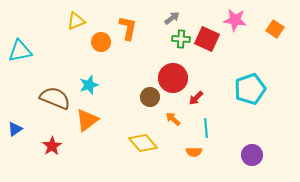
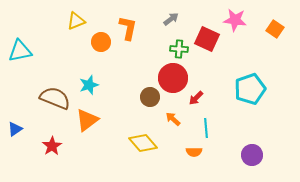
gray arrow: moved 1 px left, 1 px down
green cross: moved 2 px left, 10 px down
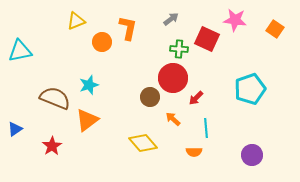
orange circle: moved 1 px right
